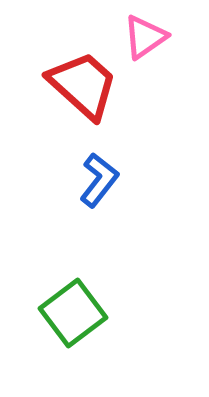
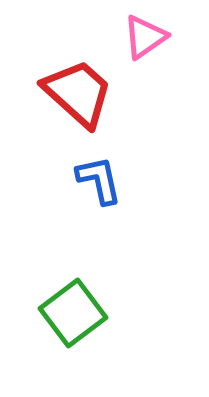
red trapezoid: moved 5 px left, 8 px down
blue L-shape: rotated 50 degrees counterclockwise
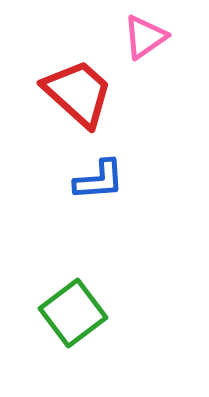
blue L-shape: rotated 98 degrees clockwise
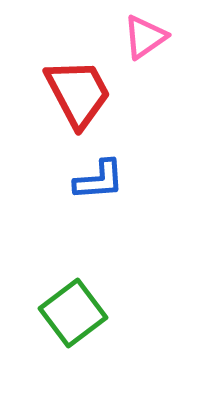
red trapezoid: rotated 20 degrees clockwise
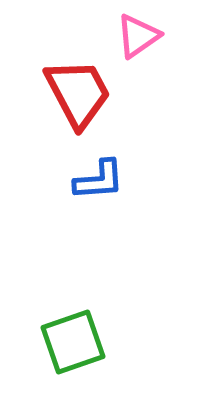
pink triangle: moved 7 px left, 1 px up
green square: moved 29 px down; rotated 18 degrees clockwise
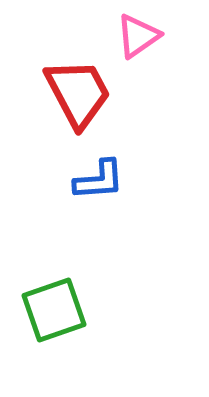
green square: moved 19 px left, 32 px up
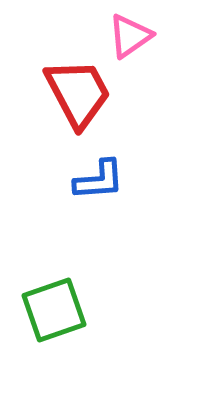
pink triangle: moved 8 px left
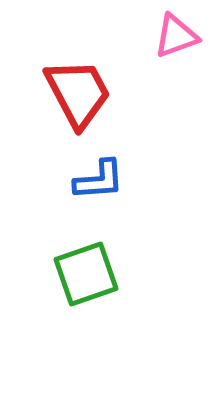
pink triangle: moved 46 px right; rotated 15 degrees clockwise
green square: moved 32 px right, 36 px up
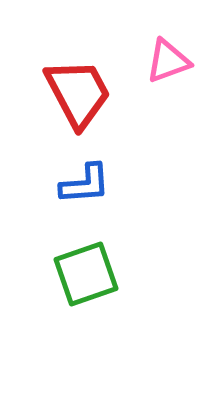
pink triangle: moved 8 px left, 25 px down
blue L-shape: moved 14 px left, 4 px down
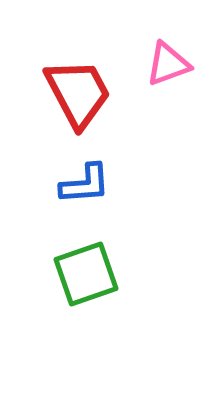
pink triangle: moved 3 px down
